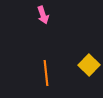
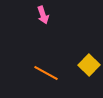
orange line: rotated 55 degrees counterclockwise
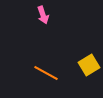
yellow square: rotated 15 degrees clockwise
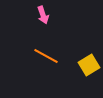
orange line: moved 17 px up
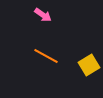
pink arrow: rotated 36 degrees counterclockwise
